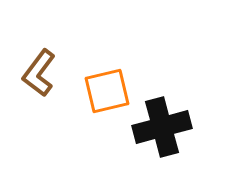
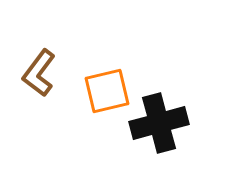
black cross: moved 3 px left, 4 px up
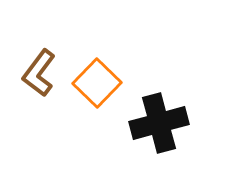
orange square: moved 10 px left, 8 px up; rotated 33 degrees counterclockwise
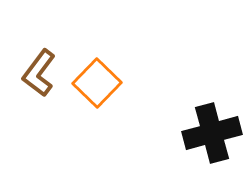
black cross: moved 53 px right, 10 px down
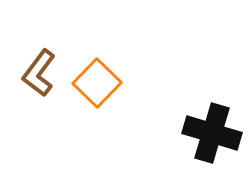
black cross: rotated 32 degrees clockwise
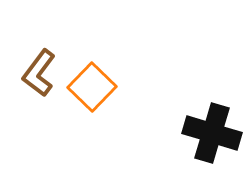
orange square: moved 5 px left, 4 px down
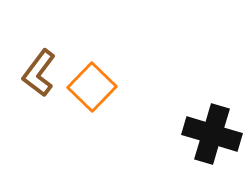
black cross: moved 1 px down
